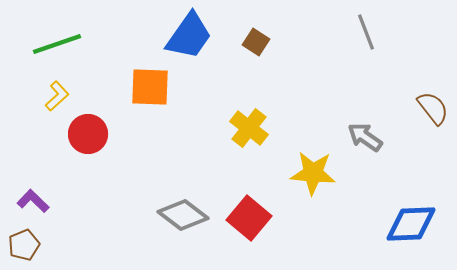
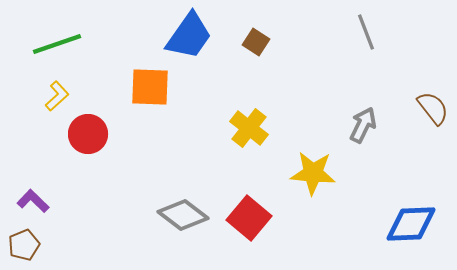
gray arrow: moved 2 px left, 12 px up; rotated 81 degrees clockwise
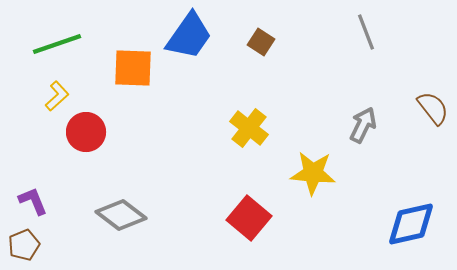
brown square: moved 5 px right
orange square: moved 17 px left, 19 px up
red circle: moved 2 px left, 2 px up
purple L-shape: rotated 24 degrees clockwise
gray diamond: moved 62 px left
blue diamond: rotated 10 degrees counterclockwise
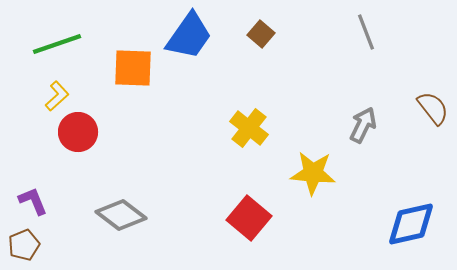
brown square: moved 8 px up; rotated 8 degrees clockwise
red circle: moved 8 px left
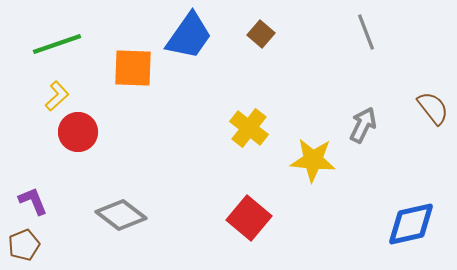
yellow star: moved 13 px up
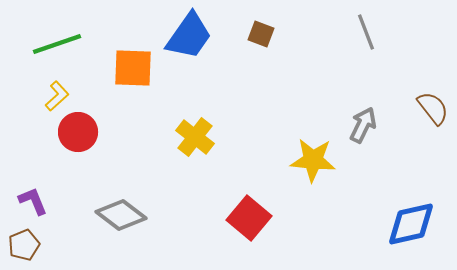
brown square: rotated 20 degrees counterclockwise
yellow cross: moved 54 px left, 9 px down
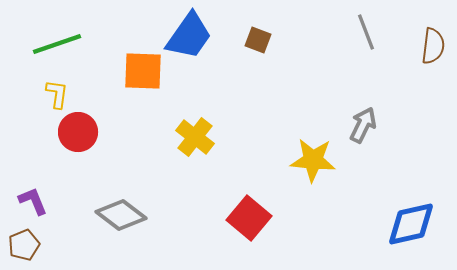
brown square: moved 3 px left, 6 px down
orange square: moved 10 px right, 3 px down
yellow L-shape: moved 2 px up; rotated 40 degrees counterclockwise
brown semicircle: moved 62 px up; rotated 45 degrees clockwise
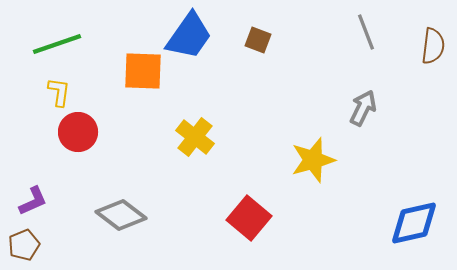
yellow L-shape: moved 2 px right, 2 px up
gray arrow: moved 17 px up
yellow star: rotated 21 degrees counterclockwise
purple L-shape: rotated 88 degrees clockwise
blue diamond: moved 3 px right, 1 px up
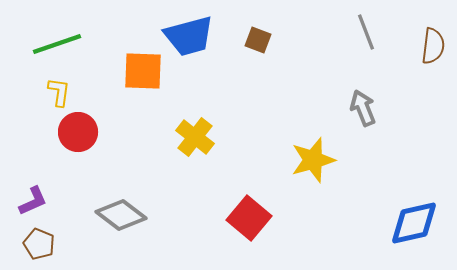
blue trapezoid: rotated 40 degrees clockwise
gray arrow: rotated 48 degrees counterclockwise
brown pentagon: moved 15 px right, 1 px up; rotated 28 degrees counterclockwise
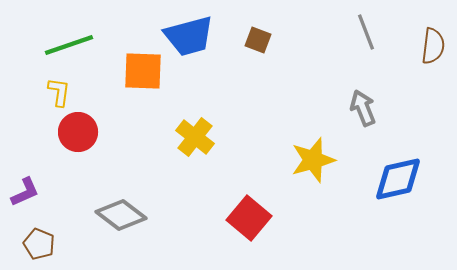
green line: moved 12 px right, 1 px down
purple L-shape: moved 8 px left, 9 px up
blue diamond: moved 16 px left, 44 px up
